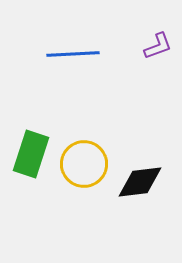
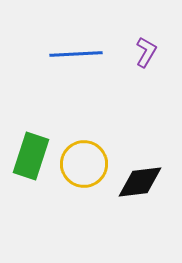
purple L-shape: moved 12 px left, 6 px down; rotated 40 degrees counterclockwise
blue line: moved 3 px right
green rectangle: moved 2 px down
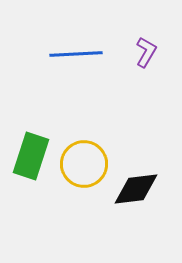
black diamond: moved 4 px left, 7 px down
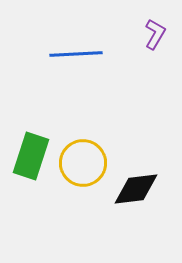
purple L-shape: moved 9 px right, 18 px up
yellow circle: moved 1 px left, 1 px up
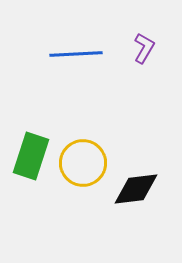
purple L-shape: moved 11 px left, 14 px down
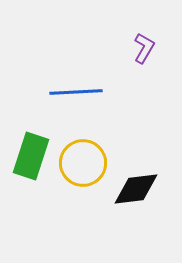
blue line: moved 38 px down
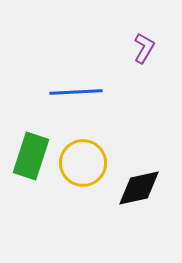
black diamond: moved 3 px right, 1 px up; rotated 6 degrees counterclockwise
